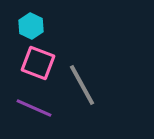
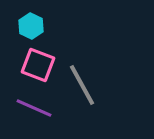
pink square: moved 2 px down
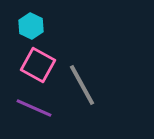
pink square: rotated 8 degrees clockwise
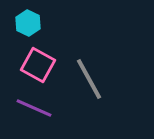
cyan hexagon: moved 3 px left, 3 px up
gray line: moved 7 px right, 6 px up
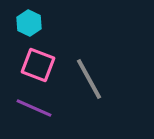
cyan hexagon: moved 1 px right
pink square: rotated 8 degrees counterclockwise
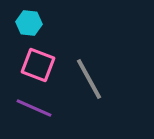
cyan hexagon: rotated 20 degrees counterclockwise
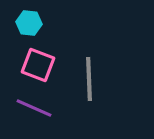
gray line: rotated 27 degrees clockwise
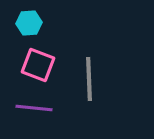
cyan hexagon: rotated 10 degrees counterclockwise
purple line: rotated 18 degrees counterclockwise
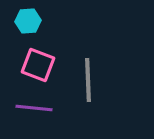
cyan hexagon: moved 1 px left, 2 px up
gray line: moved 1 px left, 1 px down
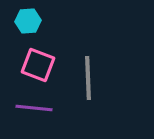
gray line: moved 2 px up
